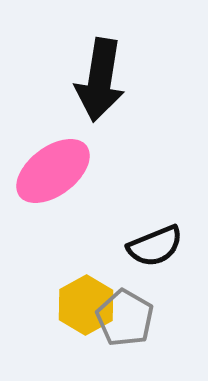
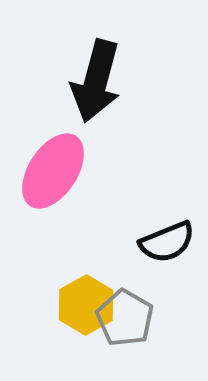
black arrow: moved 4 px left, 1 px down; rotated 6 degrees clockwise
pink ellipse: rotated 20 degrees counterclockwise
black semicircle: moved 12 px right, 4 px up
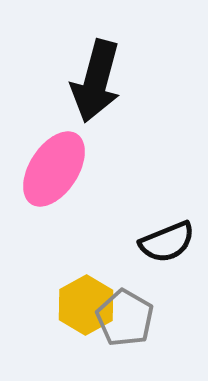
pink ellipse: moved 1 px right, 2 px up
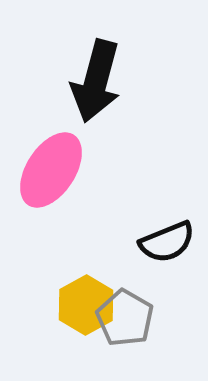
pink ellipse: moved 3 px left, 1 px down
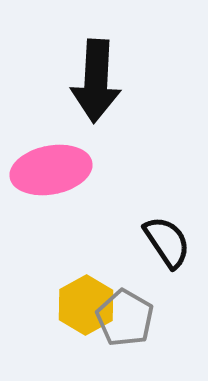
black arrow: rotated 12 degrees counterclockwise
pink ellipse: rotated 46 degrees clockwise
black semicircle: rotated 102 degrees counterclockwise
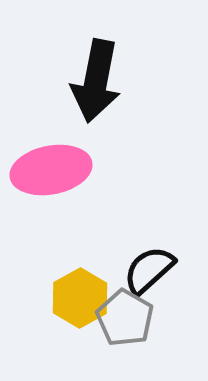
black arrow: rotated 8 degrees clockwise
black semicircle: moved 18 px left, 28 px down; rotated 98 degrees counterclockwise
yellow hexagon: moved 6 px left, 7 px up
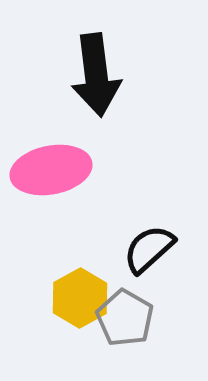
black arrow: moved 6 px up; rotated 18 degrees counterclockwise
black semicircle: moved 21 px up
